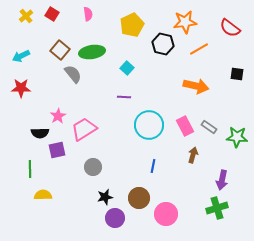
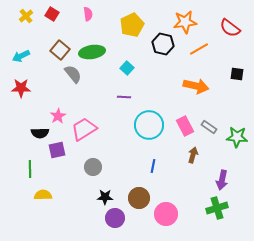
black star: rotated 14 degrees clockwise
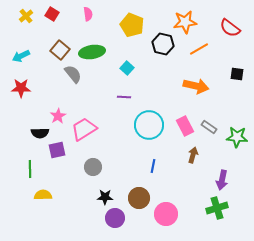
yellow pentagon: rotated 25 degrees counterclockwise
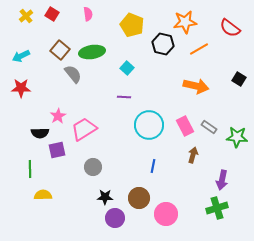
black square: moved 2 px right, 5 px down; rotated 24 degrees clockwise
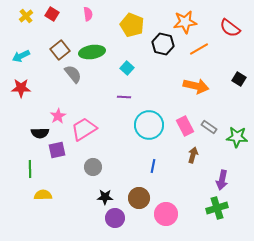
brown square: rotated 12 degrees clockwise
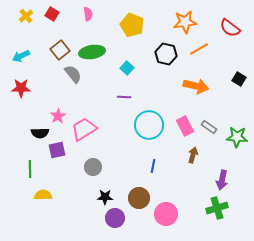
black hexagon: moved 3 px right, 10 px down
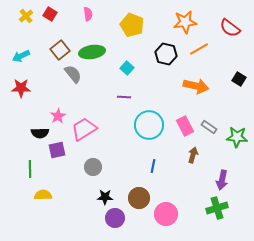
red square: moved 2 px left
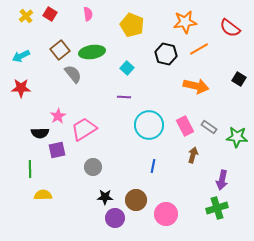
brown circle: moved 3 px left, 2 px down
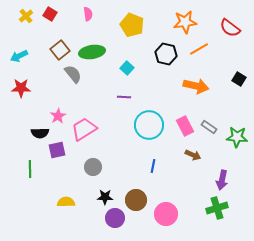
cyan arrow: moved 2 px left
brown arrow: rotated 98 degrees clockwise
yellow semicircle: moved 23 px right, 7 px down
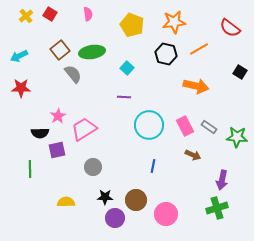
orange star: moved 11 px left
black square: moved 1 px right, 7 px up
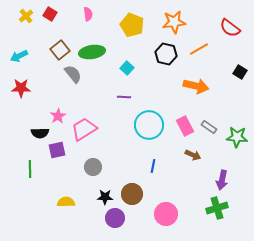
brown circle: moved 4 px left, 6 px up
